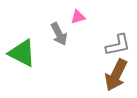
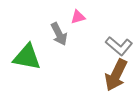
gray L-shape: moved 1 px right, 1 px down; rotated 52 degrees clockwise
green triangle: moved 5 px right, 4 px down; rotated 16 degrees counterclockwise
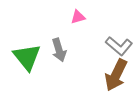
gray arrow: moved 16 px down; rotated 10 degrees clockwise
green triangle: rotated 40 degrees clockwise
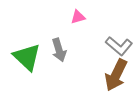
green triangle: rotated 8 degrees counterclockwise
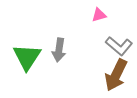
pink triangle: moved 21 px right, 2 px up
gray arrow: rotated 25 degrees clockwise
green triangle: rotated 20 degrees clockwise
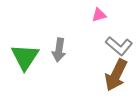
green triangle: moved 2 px left
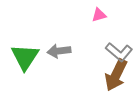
gray L-shape: moved 6 px down
gray arrow: moved 1 px down; rotated 75 degrees clockwise
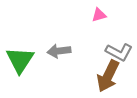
gray L-shape: rotated 12 degrees counterclockwise
green triangle: moved 5 px left, 3 px down
brown arrow: moved 8 px left, 1 px down
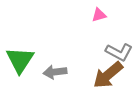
gray arrow: moved 4 px left, 21 px down
brown arrow: moved 1 px up; rotated 24 degrees clockwise
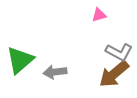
green triangle: rotated 16 degrees clockwise
brown arrow: moved 6 px right, 1 px up
